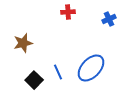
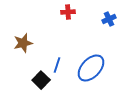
blue line: moved 1 px left, 7 px up; rotated 42 degrees clockwise
black square: moved 7 px right
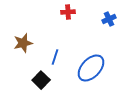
blue line: moved 2 px left, 8 px up
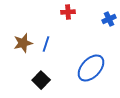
blue line: moved 9 px left, 13 px up
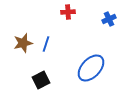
black square: rotated 18 degrees clockwise
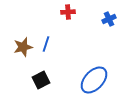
brown star: moved 4 px down
blue ellipse: moved 3 px right, 12 px down
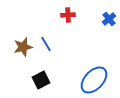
red cross: moved 3 px down
blue cross: rotated 16 degrees counterclockwise
blue line: rotated 49 degrees counterclockwise
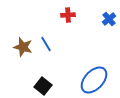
brown star: rotated 30 degrees clockwise
black square: moved 2 px right, 6 px down; rotated 24 degrees counterclockwise
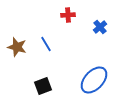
blue cross: moved 9 px left, 8 px down
brown star: moved 6 px left
black square: rotated 30 degrees clockwise
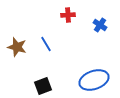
blue cross: moved 2 px up; rotated 16 degrees counterclockwise
blue ellipse: rotated 28 degrees clockwise
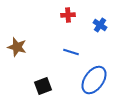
blue line: moved 25 px right, 8 px down; rotated 42 degrees counterclockwise
blue ellipse: rotated 36 degrees counterclockwise
